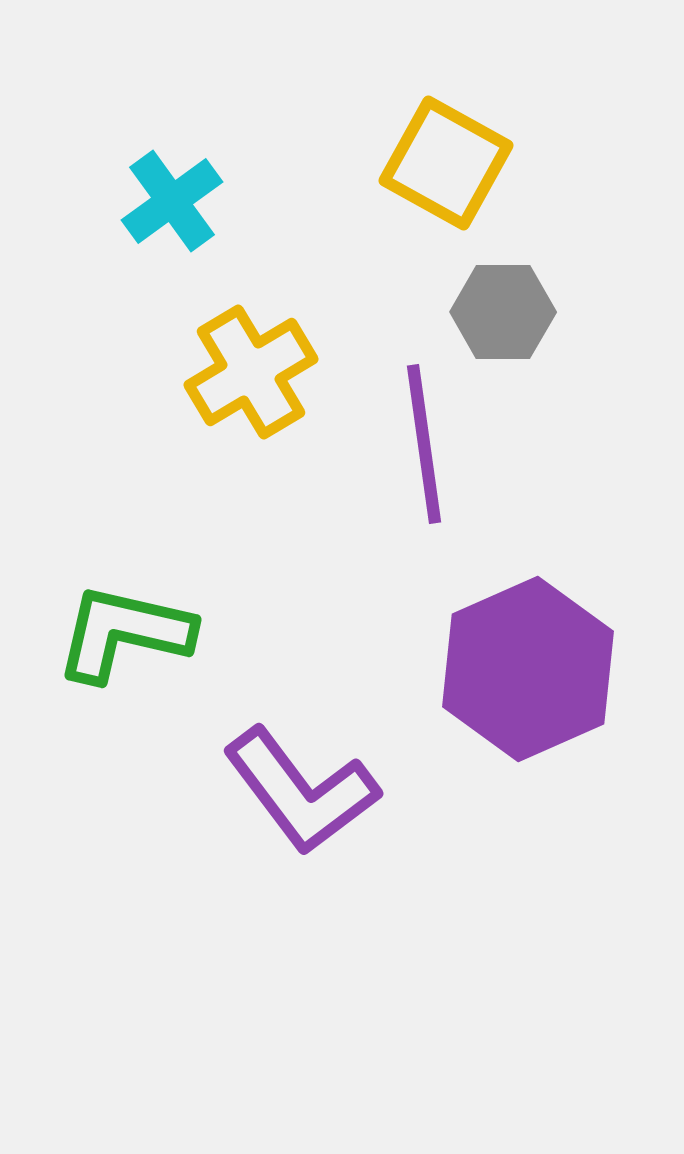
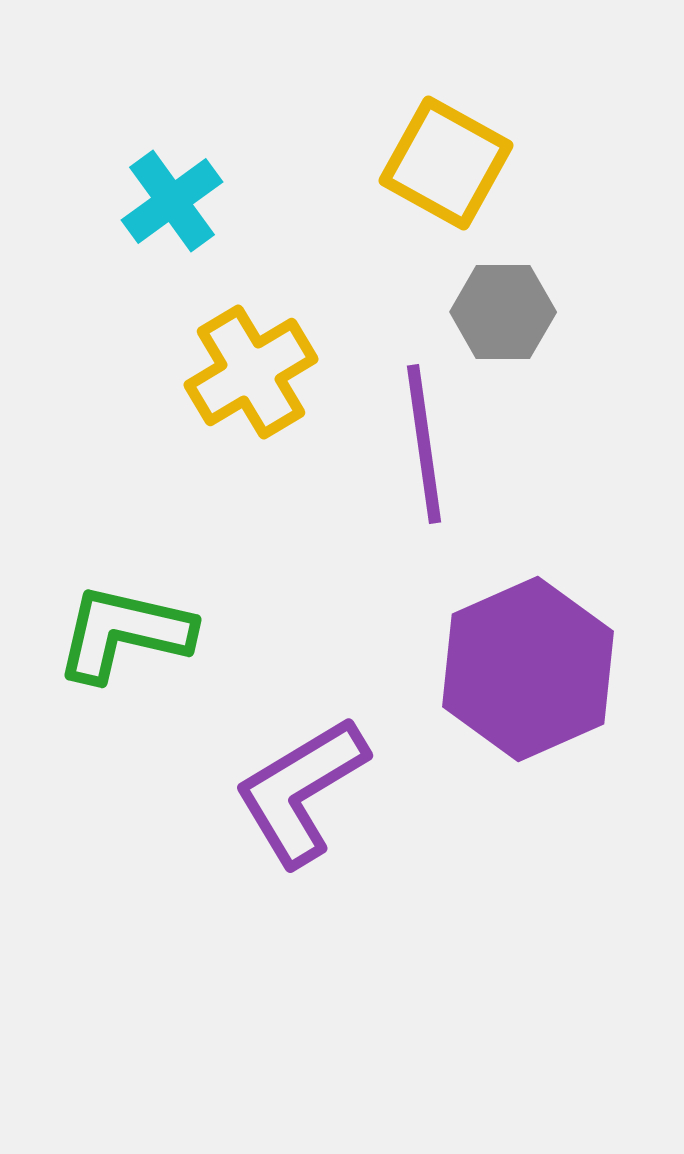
purple L-shape: rotated 96 degrees clockwise
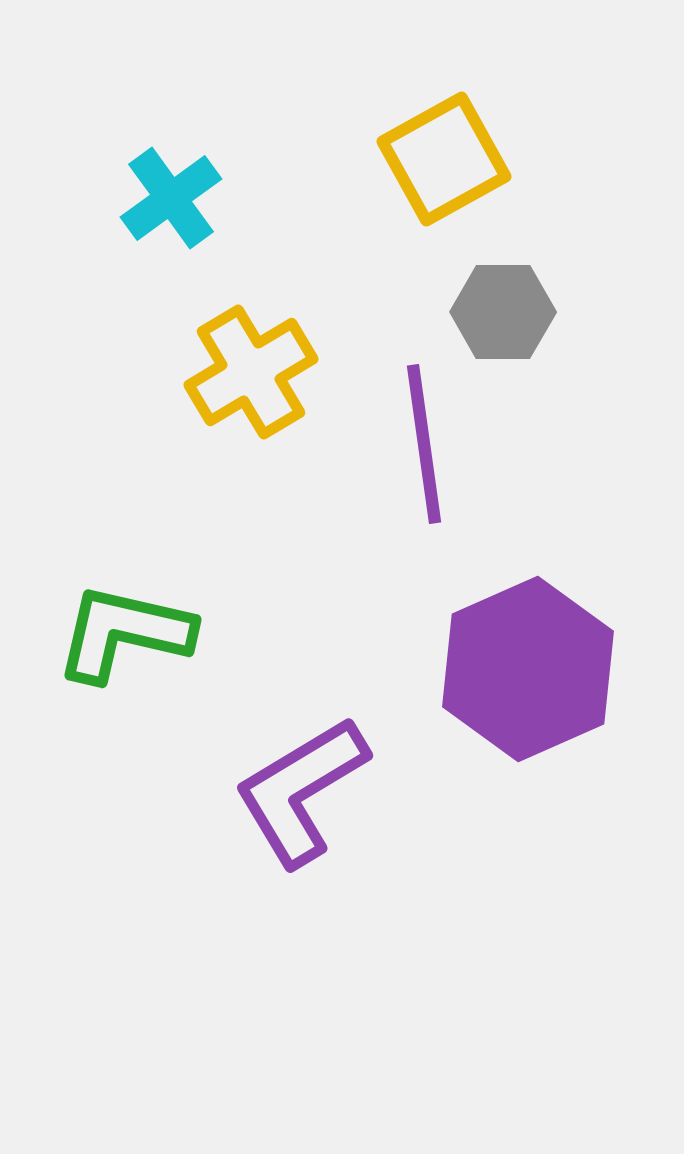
yellow square: moved 2 px left, 4 px up; rotated 32 degrees clockwise
cyan cross: moved 1 px left, 3 px up
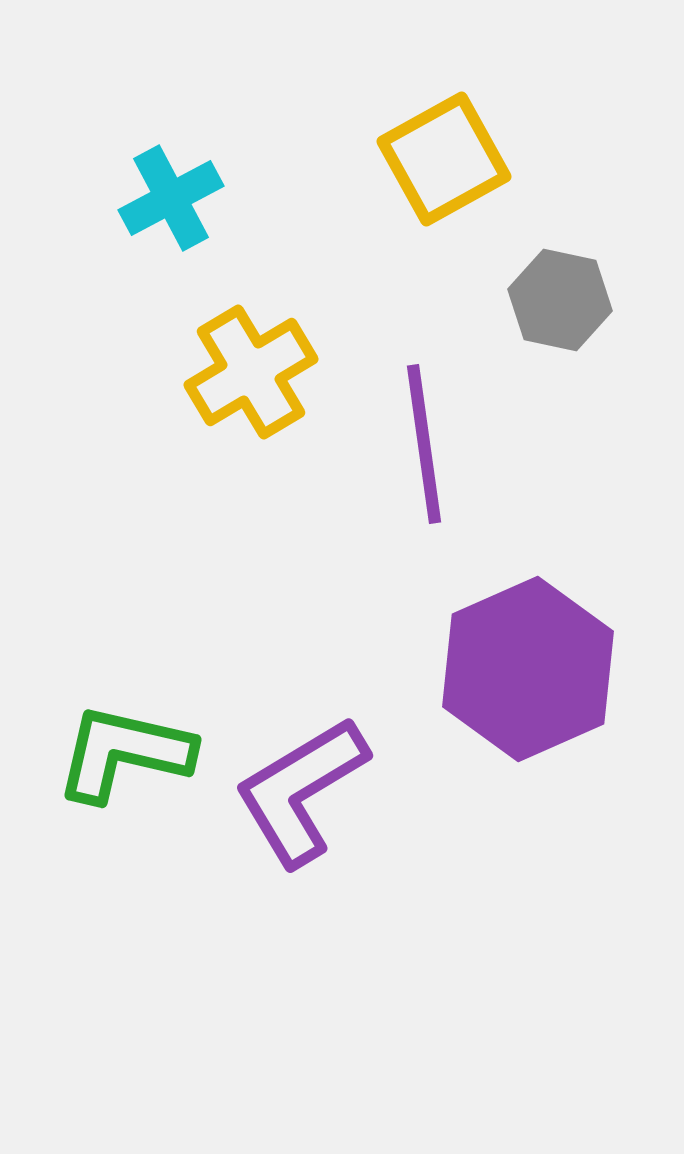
cyan cross: rotated 8 degrees clockwise
gray hexagon: moved 57 px right, 12 px up; rotated 12 degrees clockwise
green L-shape: moved 120 px down
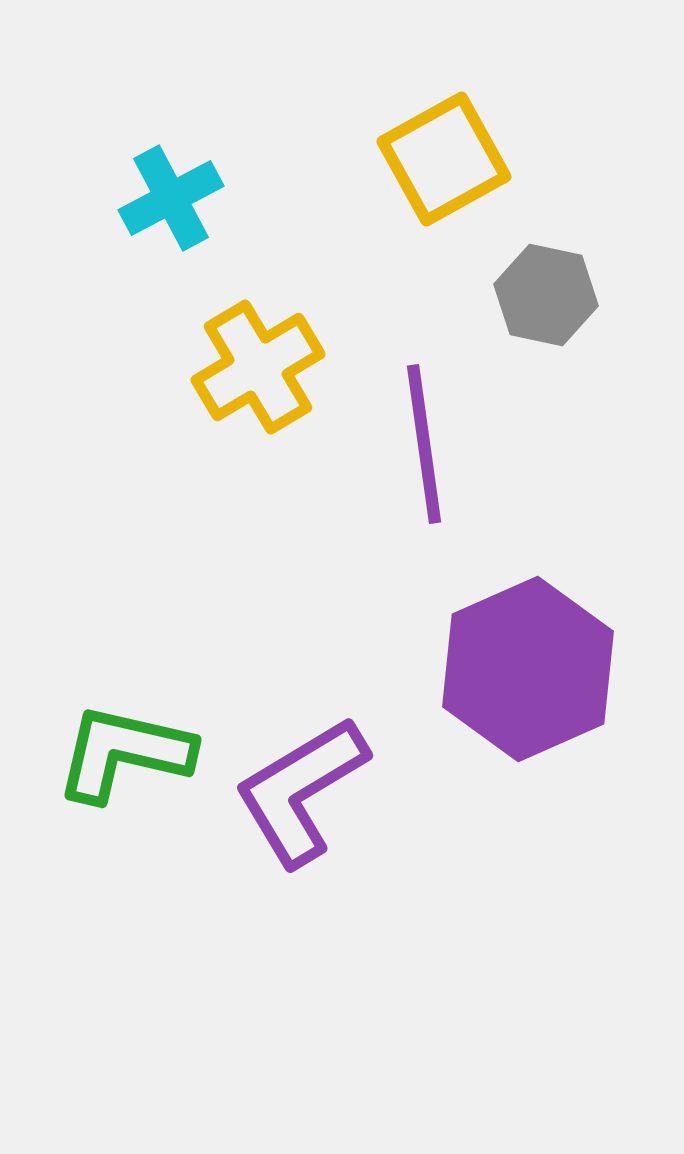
gray hexagon: moved 14 px left, 5 px up
yellow cross: moved 7 px right, 5 px up
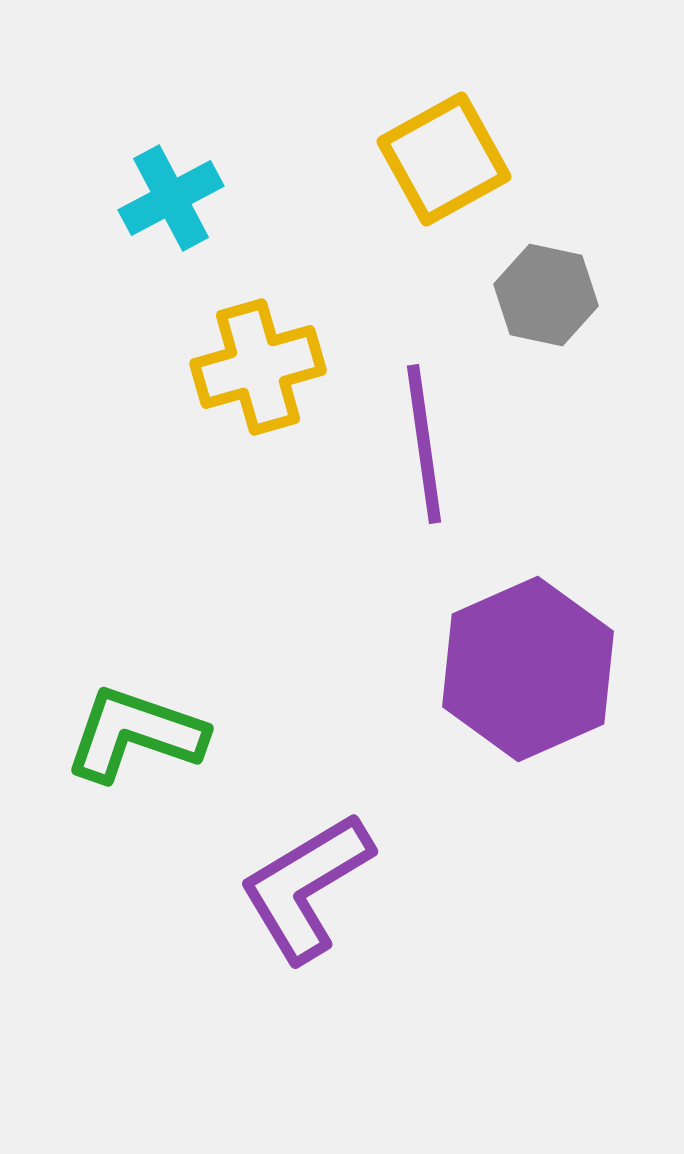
yellow cross: rotated 15 degrees clockwise
green L-shape: moved 11 px right, 19 px up; rotated 6 degrees clockwise
purple L-shape: moved 5 px right, 96 px down
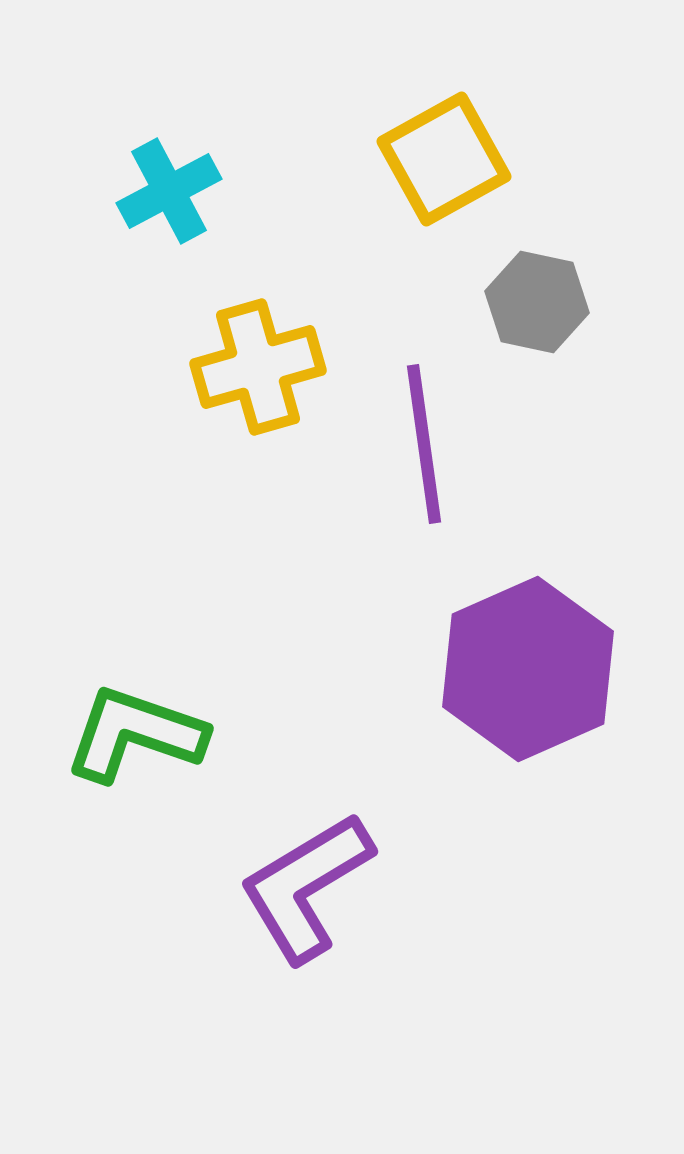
cyan cross: moved 2 px left, 7 px up
gray hexagon: moved 9 px left, 7 px down
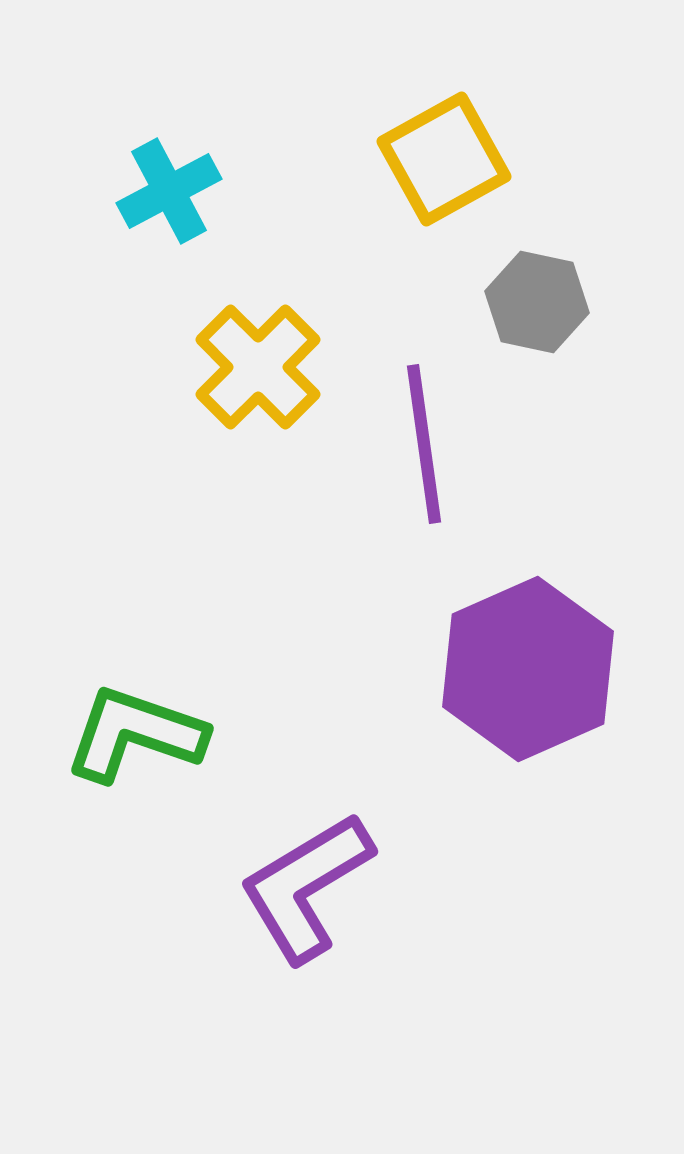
yellow cross: rotated 29 degrees counterclockwise
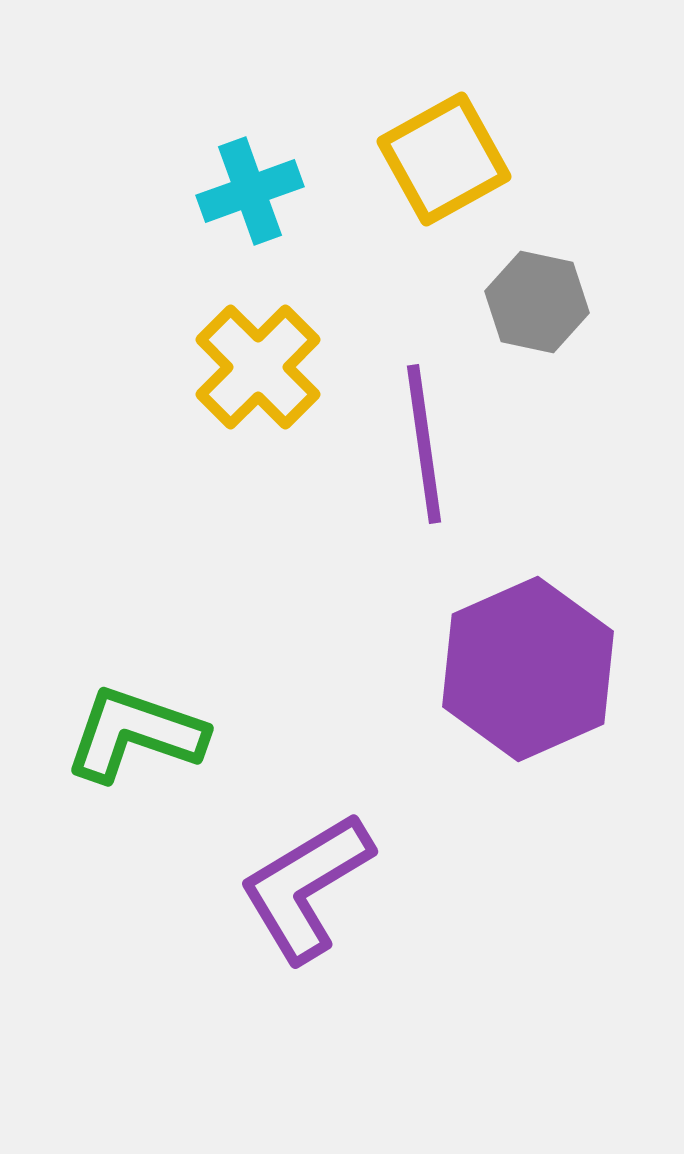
cyan cross: moved 81 px right; rotated 8 degrees clockwise
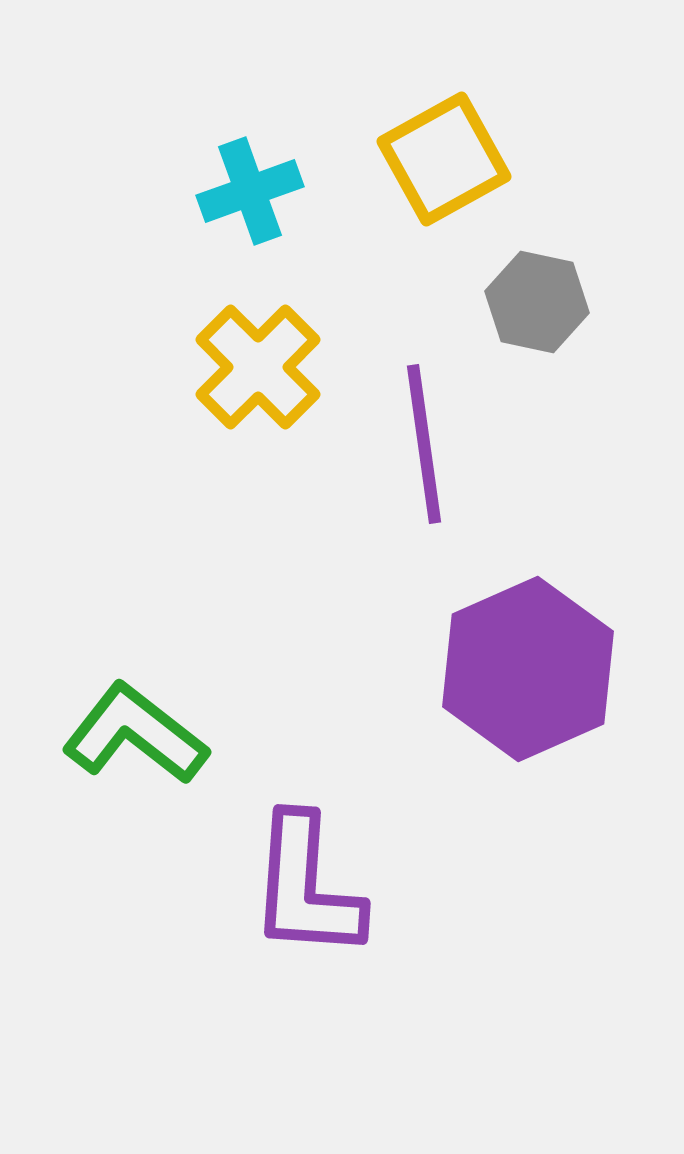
green L-shape: rotated 19 degrees clockwise
purple L-shape: rotated 55 degrees counterclockwise
